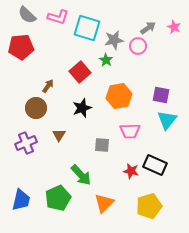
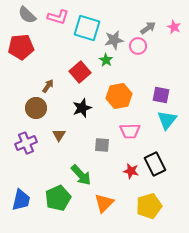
black rectangle: moved 1 px up; rotated 40 degrees clockwise
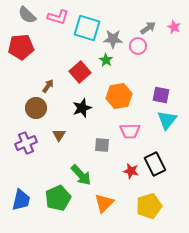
gray star: moved 1 px left, 1 px up; rotated 12 degrees clockwise
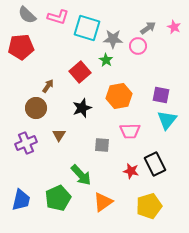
orange triangle: moved 1 px left, 1 px up; rotated 10 degrees clockwise
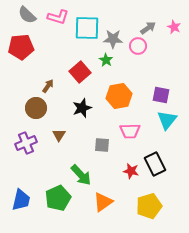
cyan square: rotated 16 degrees counterclockwise
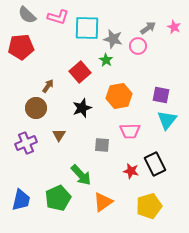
gray star: rotated 12 degrees clockwise
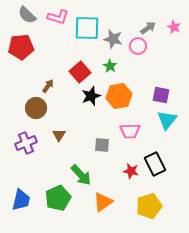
green star: moved 4 px right, 6 px down
black star: moved 9 px right, 12 px up
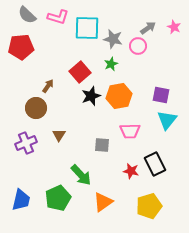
green star: moved 1 px right, 2 px up; rotated 16 degrees clockwise
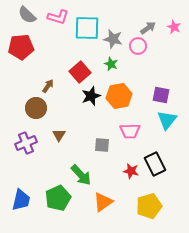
green star: rotated 24 degrees counterclockwise
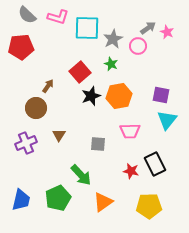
pink star: moved 7 px left, 5 px down
gray star: rotated 30 degrees clockwise
gray square: moved 4 px left, 1 px up
yellow pentagon: rotated 15 degrees clockwise
